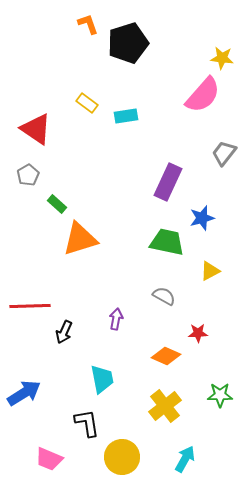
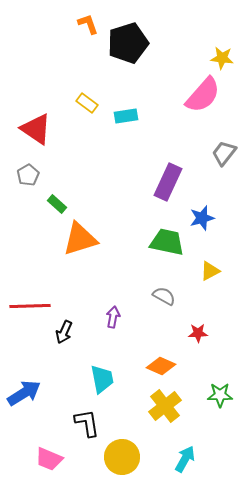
purple arrow: moved 3 px left, 2 px up
orange diamond: moved 5 px left, 10 px down
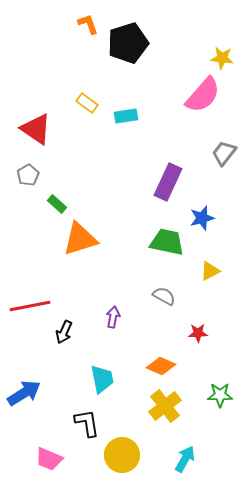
red line: rotated 9 degrees counterclockwise
yellow circle: moved 2 px up
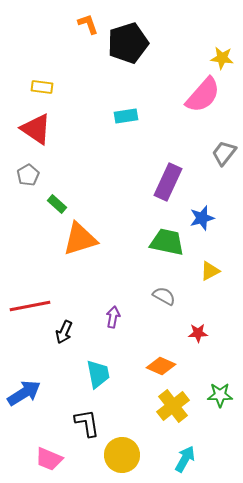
yellow rectangle: moved 45 px left, 16 px up; rotated 30 degrees counterclockwise
cyan trapezoid: moved 4 px left, 5 px up
yellow cross: moved 8 px right
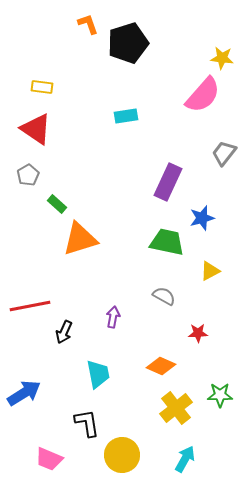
yellow cross: moved 3 px right, 2 px down
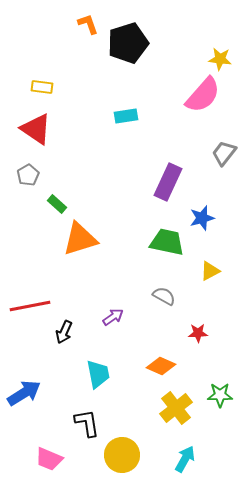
yellow star: moved 2 px left, 1 px down
purple arrow: rotated 45 degrees clockwise
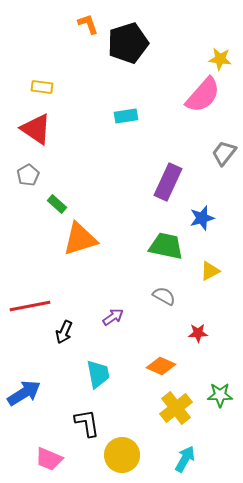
green trapezoid: moved 1 px left, 4 px down
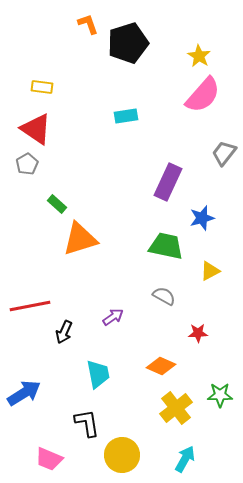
yellow star: moved 21 px left, 3 px up; rotated 25 degrees clockwise
gray pentagon: moved 1 px left, 11 px up
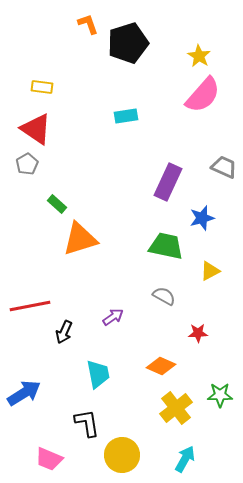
gray trapezoid: moved 14 px down; rotated 76 degrees clockwise
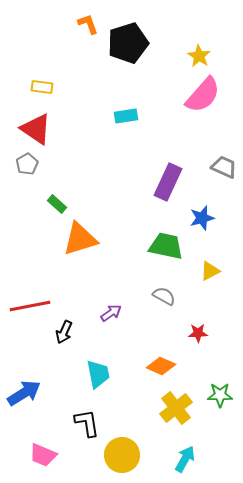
purple arrow: moved 2 px left, 4 px up
pink trapezoid: moved 6 px left, 4 px up
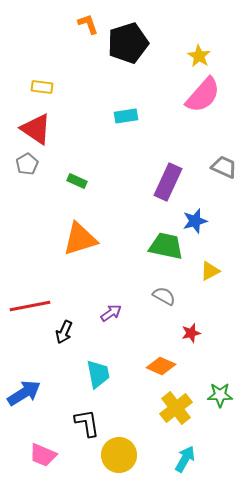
green rectangle: moved 20 px right, 23 px up; rotated 18 degrees counterclockwise
blue star: moved 7 px left, 3 px down
red star: moved 7 px left; rotated 12 degrees counterclockwise
yellow circle: moved 3 px left
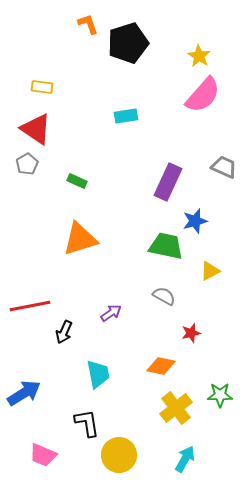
orange diamond: rotated 12 degrees counterclockwise
